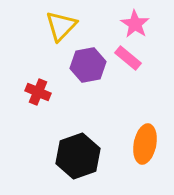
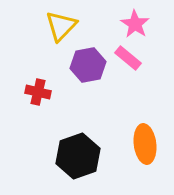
red cross: rotated 10 degrees counterclockwise
orange ellipse: rotated 18 degrees counterclockwise
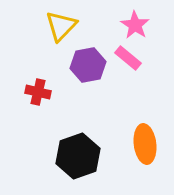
pink star: moved 1 px down
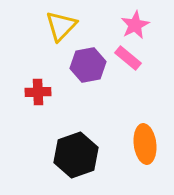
pink star: rotated 12 degrees clockwise
red cross: rotated 15 degrees counterclockwise
black hexagon: moved 2 px left, 1 px up
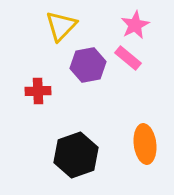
red cross: moved 1 px up
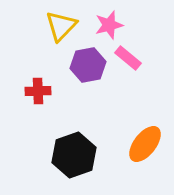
pink star: moved 26 px left; rotated 12 degrees clockwise
orange ellipse: rotated 45 degrees clockwise
black hexagon: moved 2 px left
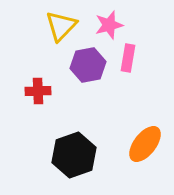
pink rectangle: rotated 60 degrees clockwise
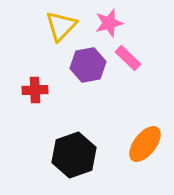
pink star: moved 2 px up
pink rectangle: rotated 56 degrees counterclockwise
red cross: moved 3 px left, 1 px up
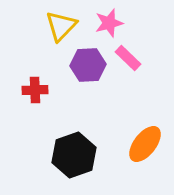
purple hexagon: rotated 8 degrees clockwise
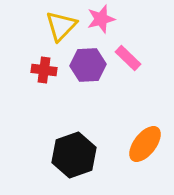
pink star: moved 8 px left, 4 px up
red cross: moved 9 px right, 20 px up; rotated 10 degrees clockwise
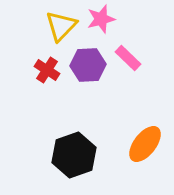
red cross: moved 3 px right; rotated 25 degrees clockwise
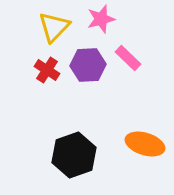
yellow triangle: moved 7 px left, 1 px down
orange ellipse: rotated 69 degrees clockwise
